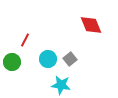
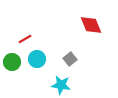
red line: moved 1 px up; rotated 32 degrees clockwise
cyan circle: moved 11 px left
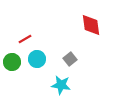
red diamond: rotated 15 degrees clockwise
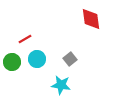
red diamond: moved 6 px up
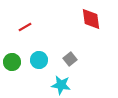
red line: moved 12 px up
cyan circle: moved 2 px right, 1 px down
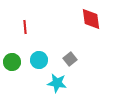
red line: rotated 64 degrees counterclockwise
cyan star: moved 4 px left, 2 px up
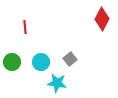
red diamond: moved 11 px right; rotated 35 degrees clockwise
cyan circle: moved 2 px right, 2 px down
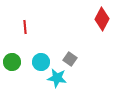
gray square: rotated 16 degrees counterclockwise
cyan star: moved 5 px up
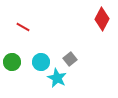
red line: moved 2 px left; rotated 56 degrees counterclockwise
gray square: rotated 16 degrees clockwise
cyan star: rotated 18 degrees clockwise
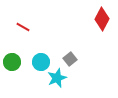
cyan star: rotated 24 degrees clockwise
